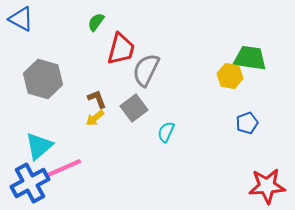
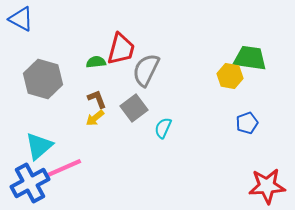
green semicircle: moved 40 px down; rotated 48 degrees clockwise
cyan semicircle: moved 3 px left, 4 px up
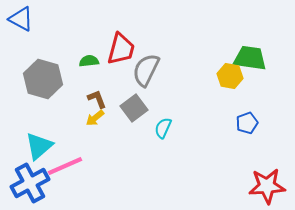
green semicircle: moved 7 px left, 1 px up
pink line: moved 1 px right, 2 px up
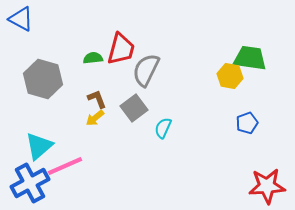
green semicircle: moved 4 px right, 3 px up
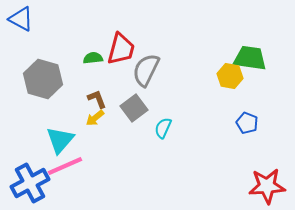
blue pentagon: rotated 30 degrees counterclockwise
cyan triangle: moved 21 px right, 6 px up; rotated 8 degrees counterclockwise
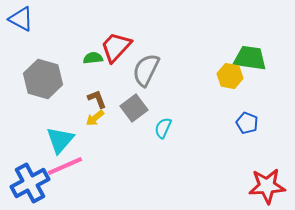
red trapezoid: moved 5 px left, 2 px up; rotated 152 degrees counterclockwise
